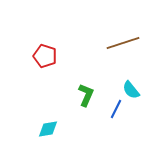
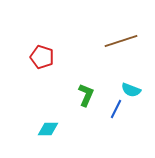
brown line: moved 2 px left, 2 px up
red pentagon: moved 3 px left, 1 px down
cyan semicircle: rotated 30 degrees counterclockwise
cyan diamond: rotated 10 degrees clockwise
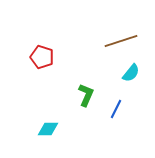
cyan semicircle: moved 17 px up; rotated 72 degrees counterclockwise
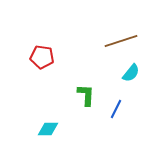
red pentagon: rotated 10 degrees counterclockwise
green L-shape: rotated 20 degrees counterclockwise
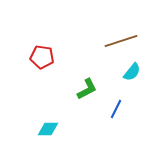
cyan semicircle: moved 1 px right, 1 px up
green L-shape: moved 1 px right, 6 px up; rotated 60 degrees clockwise
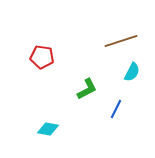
cyan semicircle: rotated 12 degrees counterclockwise
cyan diamond: rotated 10 degrees clockwise
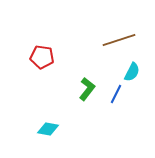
brown line: moved 2 px left, 1 px up
green L-shape: rotated 25 degrees counterclockwise
blue line: moved 15 px up
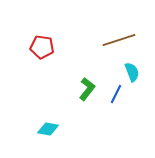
red pentagon: moved 10 px up
cyan semicircle: rotated 48 degrees counterclockwise
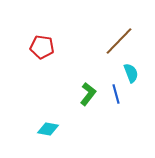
brown line: moved 1 px down; rotated 28 degrees counterclockwise
cyan semicircle: moved 1 px left, 1 px down
green L-shape: moved 1 px right, 5 px down
blue line: rotated 42 degrees counterclockwise
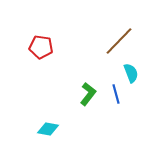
red pentagon: moved 1 px left
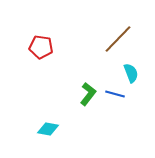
brown line: moved 1 px left, 2 px up
blue line: moved 1 px left; rotated 60 degrees counterclockwise
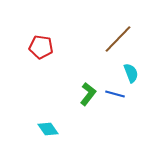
cyan diamond: rotated 45 degrees clockwise
